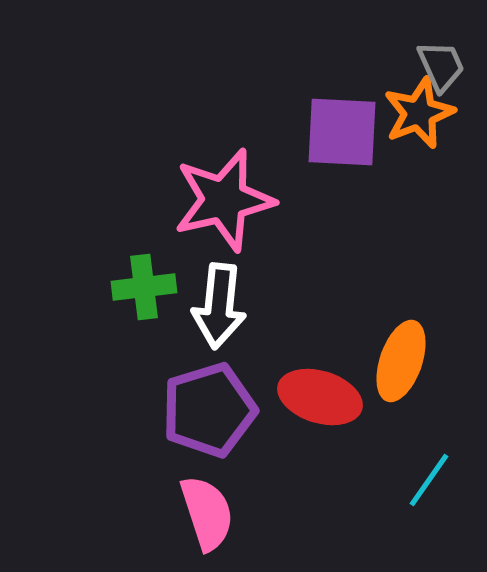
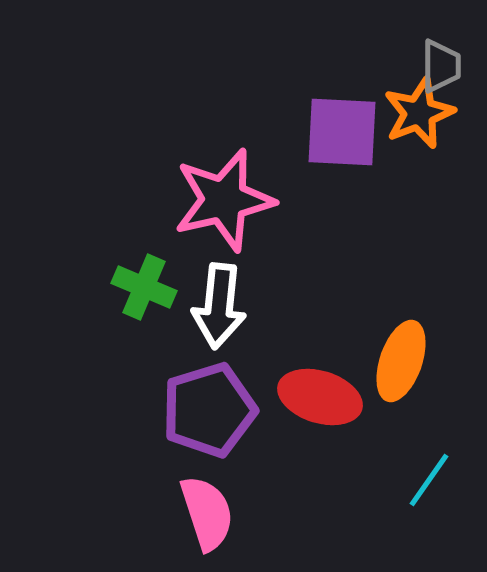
gray trapezoid: rotated 24 degrees clockwise
green cross: rotated 30 degrees clockwise
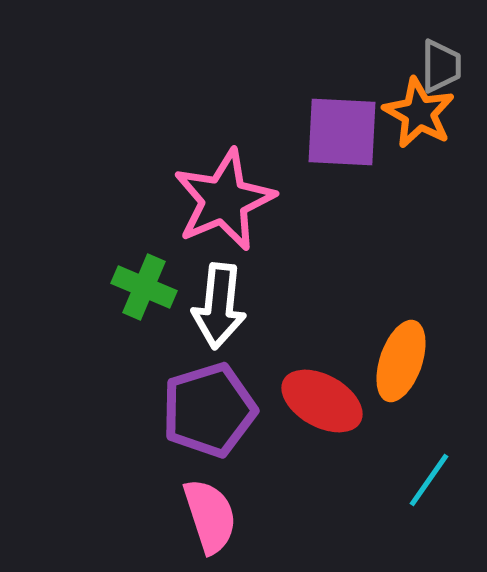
orange star: rotated 22 degrees counterclockwise
pink star: rotated 10 degrees counterclockwise
red ellipse: moved 2 px right, 4 px down; rotated 12 degrees clockwise
pink semicircle: moved 3 px right, 3 px down
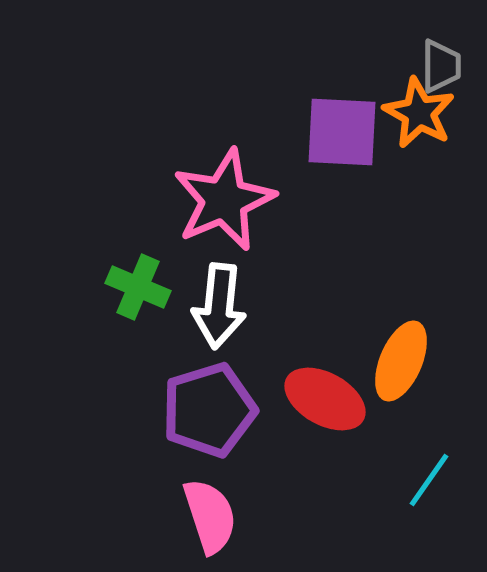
green cross: moved 6 px left
orange ellipse: rotated 4 degrees clockwise
red ellipse: moved 3 px right, 2 px up
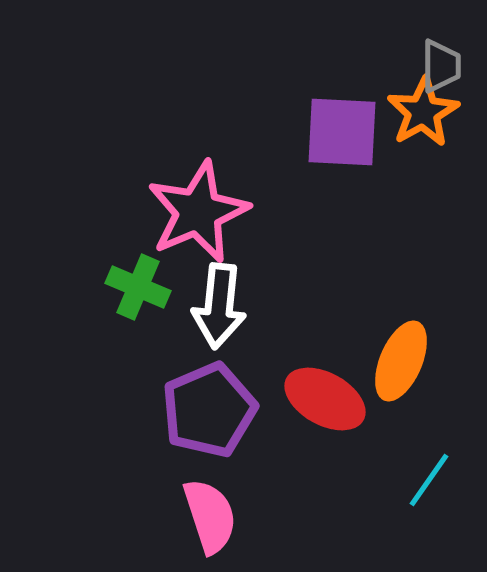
orange star: moved 4 px right, 1 px up; rotated 14 degrees clockwise
pink star: moved 26 px left, 12 px down
purple pentagon: rotated 6 degrees counterclockwise
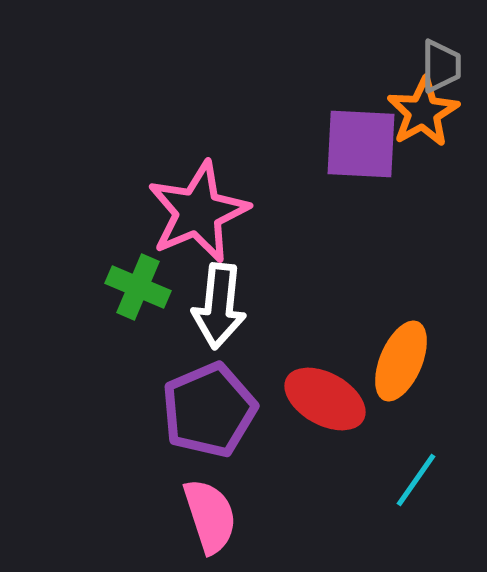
purple square: moved 19 px right, 12 px down
cyan line: moved 13 px left
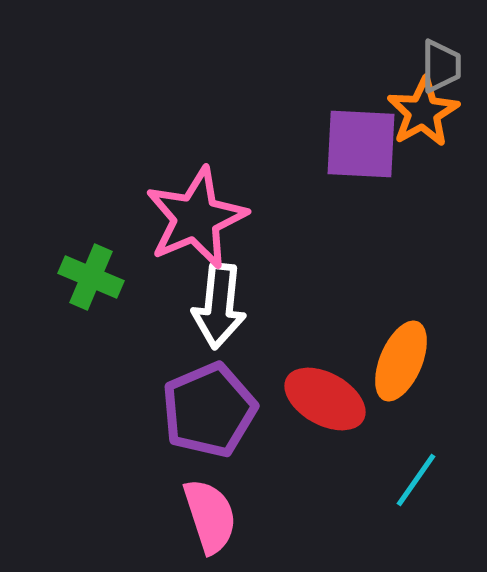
pink star: moved 2 px left, 6 px down
green cross: moved 47 px left, 10 px up
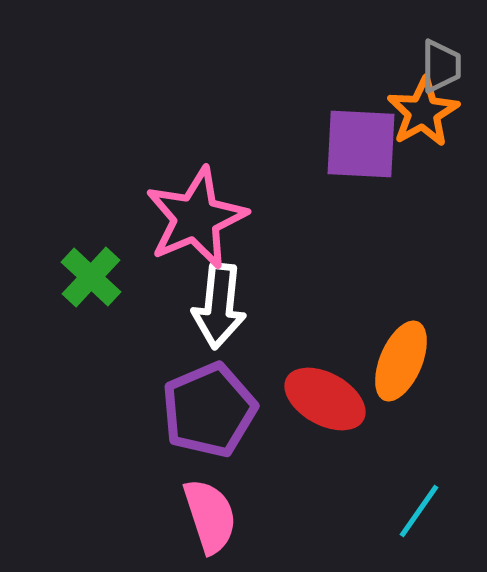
green cross: rotated 20 degrees clockwise
cyan line: moved 3 px right, 31 px down
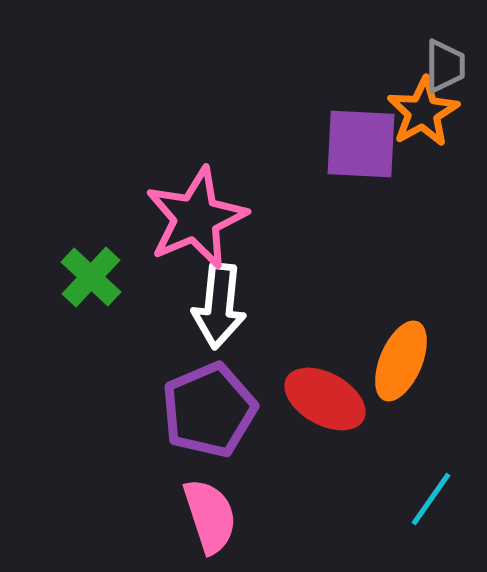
gray trapezoid: moved 4 px right
cyan line: moved 12 px right, 12 px up
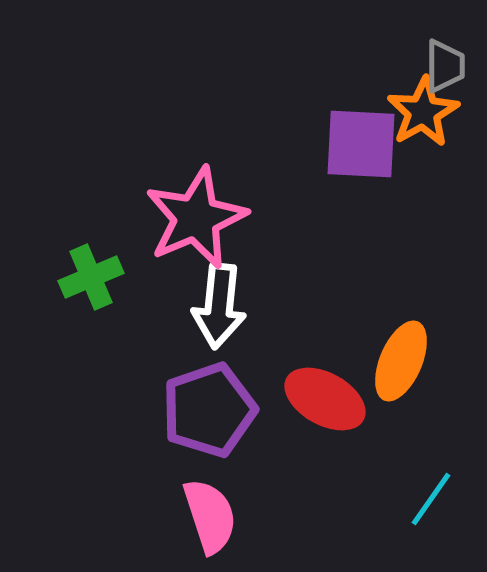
green cross: rotated 24 degrees clockwise
purple pentagon: rotated 4 degrees clockwise
